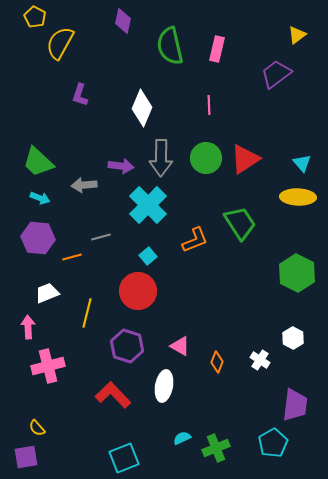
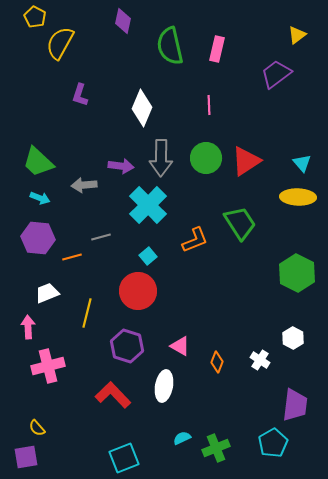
red triangle at (245, 159): moved 1 px right, 2 px down
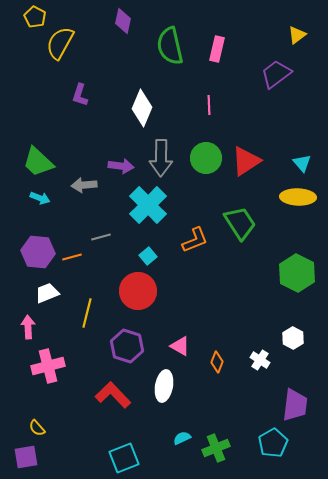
purple hexagon at (38, 238): moved 14 px down
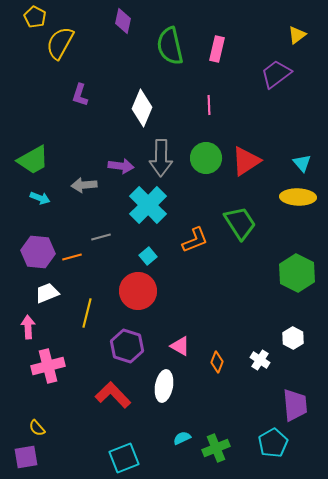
green trapezoid at (38, 162): moved 5 px left, 2 px up; rotated 72 degrees counterclockwise
purple trapezoid at (295, 405): rotated 12 degrees counterclockwise
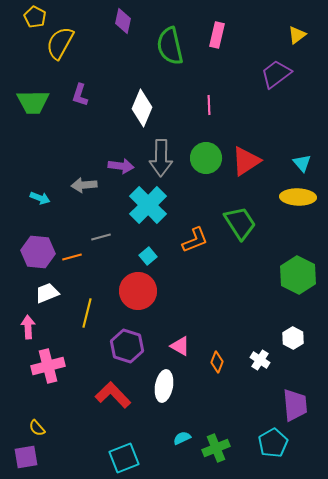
pink rectangle at (217, 49): moved 14 px up
green trapezoid at (33, 160): moved 58 px up; rotated 28 degrees clockwise
green hexagon at (297, 273): moved 1 px right, 2 px down
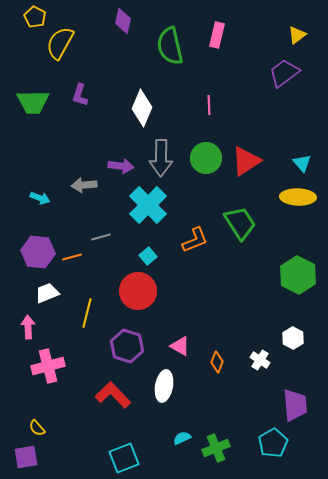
purple trapezoid at (276, 74): moved 8 px right, 1 px up
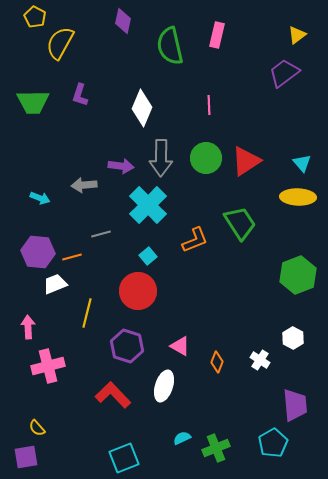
gray line at (101, 237): moved 3 px up
green hexagon at (298, 275): rotated 12 degrees clockwise
white trapezoid at (47, 293): moved 8 px right, 9 px up
white ellipse at (164, 386): rotated 8 degrees clockwise
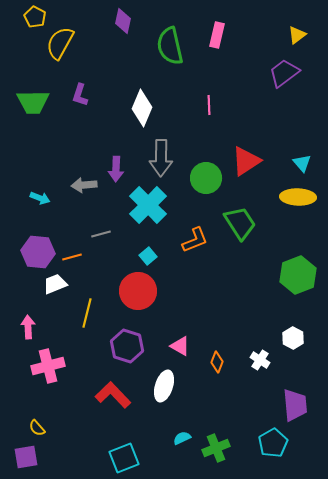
green circle at (206, 158): moved 20 px down
purple arrow at (121, 166): moved 5 px left, 3 px down; rotated 85 degrees clockwise
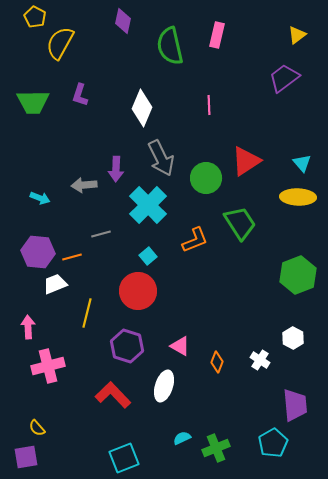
purple trapezoid at (284, 73): moved 5 px down
gray arrow at (161, 158): rotated 27 degrees counterclockwise
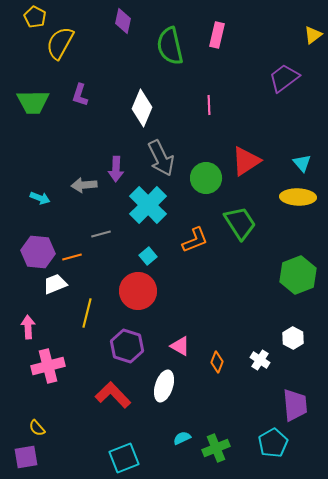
yellow triangle at (297, 35): moved 16 px right
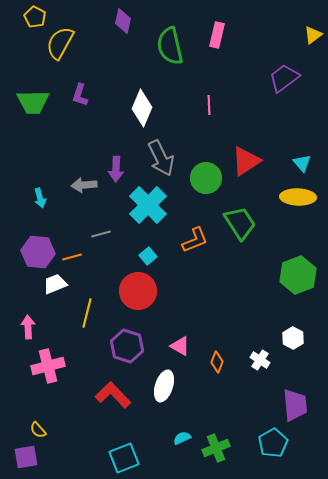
cyan arrow at (40, 198): rotated 54 degrees clockwise
yellow semicircle at (37, 428): moved 1 px right, 2 px down
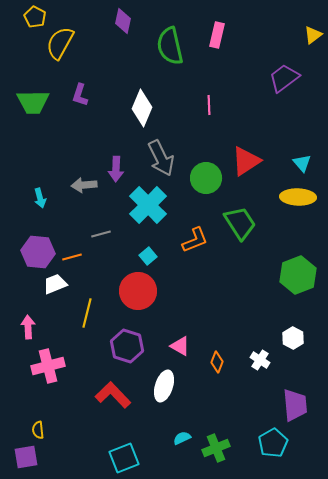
yellow semicircle at (38, 430): rotated 36 degrees clockwise
